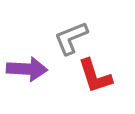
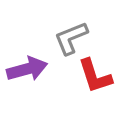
purple arrow: rotated 18 degrees counterclockwise
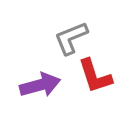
purple arrow: moved 13 px right, 16 px down
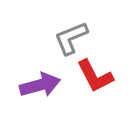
red L-shape: rotated 9 degrees counterclockwise
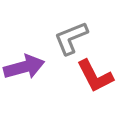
purple arrow: moved 16 px left, 18 px up
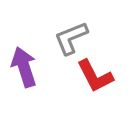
purple arrow: rotated 93 degrees counterclockwise
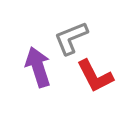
purple arrow: moved 14 px right
